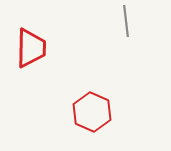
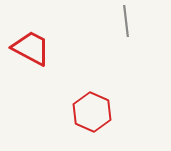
red trapezoid: rotated 63 degrees counterclockwise
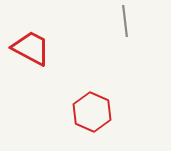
gray line: moved 1 px left
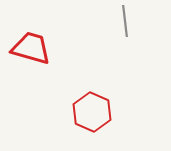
red trapezoid: rotated 12 degrees counterclockwise
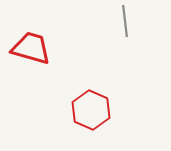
red hexagon: moved 1 px left, 2 px up
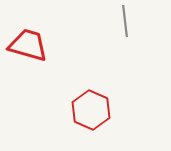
red trapezoid: moved 3 px left, 3 px up
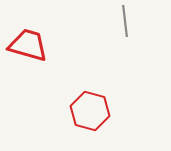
red hexagon: moved 1 px left, 1 px down; rotated 9 degrees counterclockwise
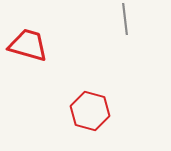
gray line: moved 2 px up
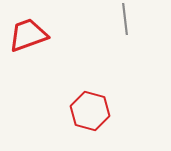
red trapezoid: moved 10 px up; rotated 36 degrees counterclockwise
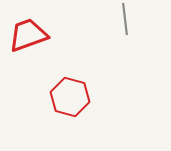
red hexagon: moved 20 px left, 14 px up
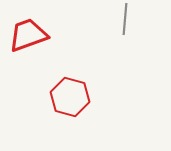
gray line: rotated 12 degrees clockwise
